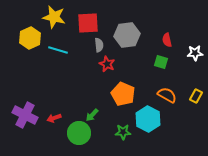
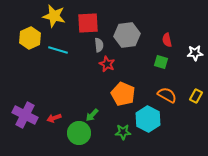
yellow star: moved 1 px up
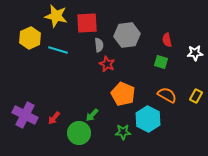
yellow star: moved 2 px right
red square: moved 1 px left
red arrow: rotated 32 degrees counterclockwise
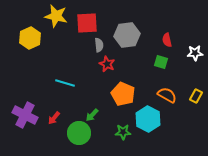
cyan line: moved 7 px right, 33 px down
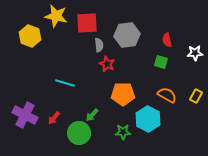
yellow hexagon: moved 2 px up; rotated 15 degrees counterclockwise
orange pentagon: rotated 25 degrees counterclockwise
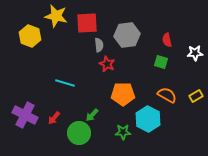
yellow rectangle: rotated 32 degrees clockwise
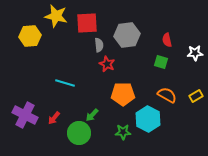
yellow hexagon: rotated 25 degrees counterclockwise
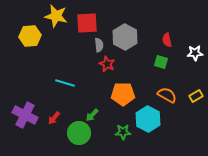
gray hexagon: moved 2 px left, 2 px down; rotated 25 degrees counterclockwise
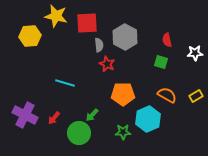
cyan hexagon: rotated 10 degrees clockwise
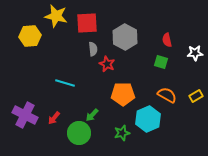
gray semicircle: moved 6 px left, 4 px down
green star: moved 1 px left, 1 px down; rotated 14 degrees counterclockwise
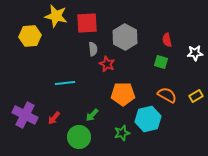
cyan line: rotated 24 degrees counterclockwise
cyan hexagon: rotated 10 degrees clockwise
green circle: moved 4 px down
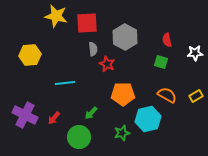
yellow hexagon: moved 19 px down
green arrow: moved 1 px left, 2 px up
